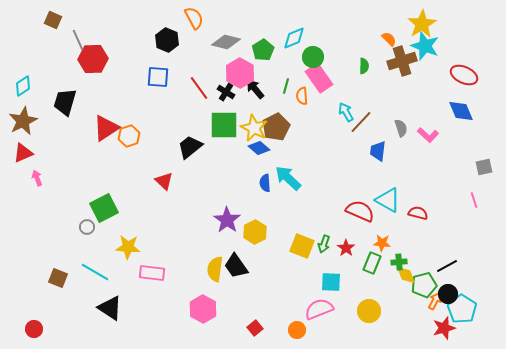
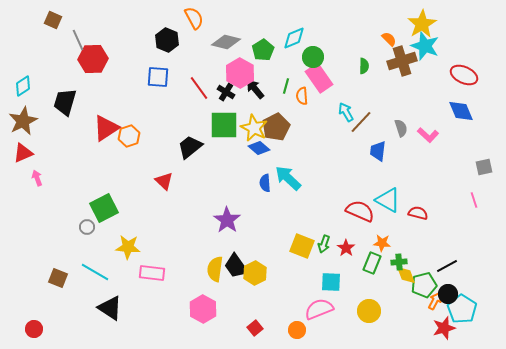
yellow hexagon at (255, 232): moved 41 px down
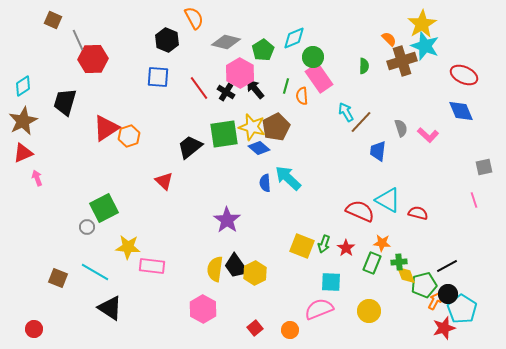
green square at (224, 125): moved 9 px down; rotated 8 degrees counterclockwise
yellow star at (254, 128): moved 2 px left, 1 px up; rotated 12 degrees counterclockwise
pink rectangle at (152, 273): moved 7 px up
orange circle at (297, 330): moved 7 px left
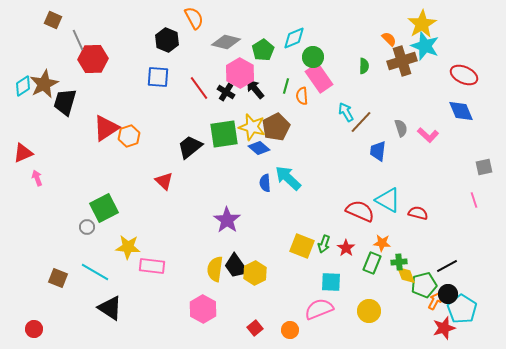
brown star at (23, 121): moved 21 px right, 37 px up
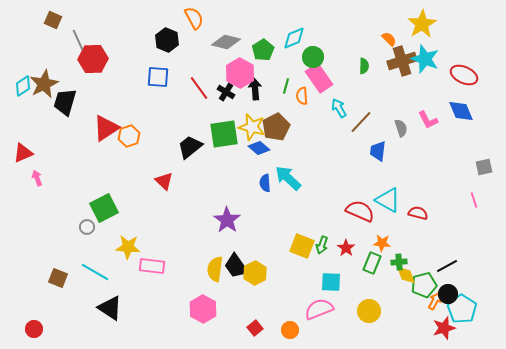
cyan star at (425, 46): moved 13 px down
black arrow at (255, 89): rotated 35 degrees clockwise
cyan arrow at (346, 112): moved 7 px left, 4 px up
pink L-shape at (428, 135): moved 15 px up; rotated 20 degrees clockwise
green arrow at (324, 244): moved 2 px left, 1 px down
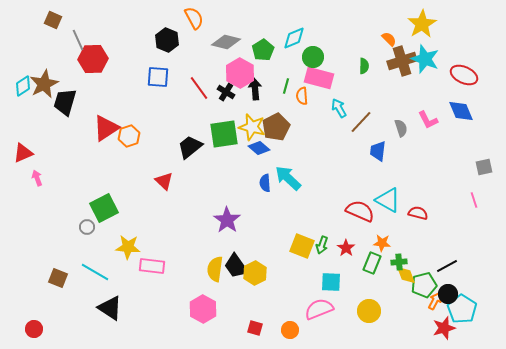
pink rectangle at (319, 78): rotated 40 degrees counterclockwise
red square at (255, 328): rotated 35 degrees counterclockwise
